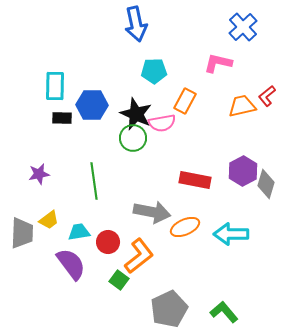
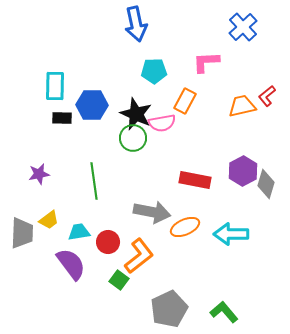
pink L-shape: moved 12 px left, 1 px up; rotated 16 degrees counterclockwise
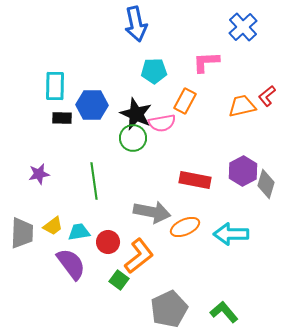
yellow trapezoid: moved 4 px right, 6 px down
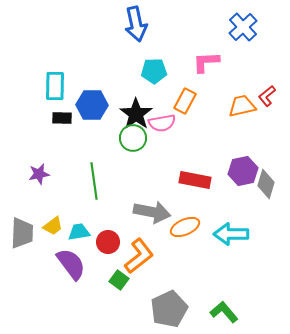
black star: rotated 12 degrees clockwise
purple hexagon: rotated 16 degrees clockwise
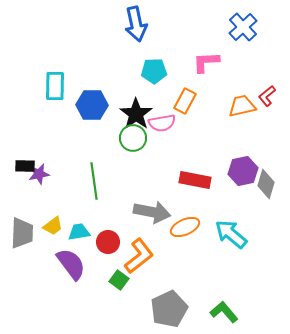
black rectangle: moved 37 px left, 48 px down
cyan arrow: rotated 40 degrees clockwise
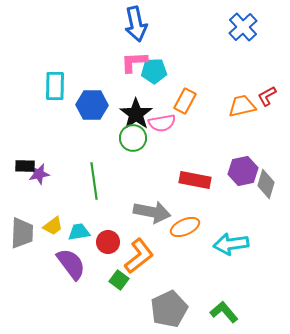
pink L-shape: moved 72 px left
red L-shape: rotated 10 degrees clockwise
cyan arrow: moved 10 px down; rotated 48 degrees counterclockwise
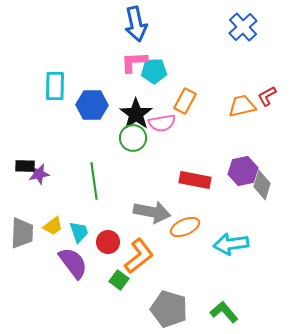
gray diamond: moved 4 px left, 1 px down
cyan trapezoid: rotated 80 degrees clockwise
purple semicircle: moved 2 px right, 1 px up
gray pentagon: rotated 30 degrees counterclockwise
